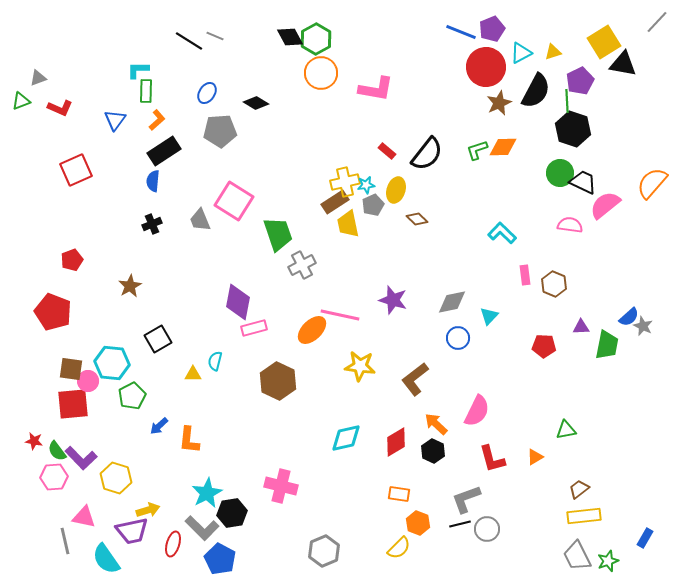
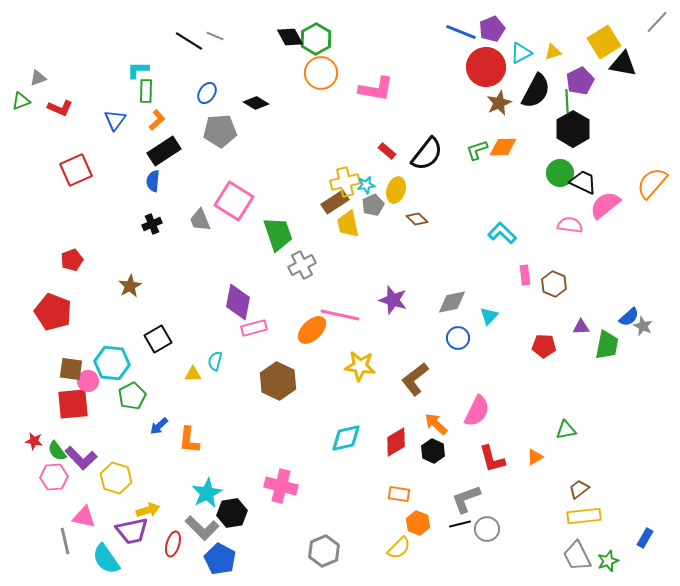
black hexagon at (573, 129): rotated 12 degrees clockwise
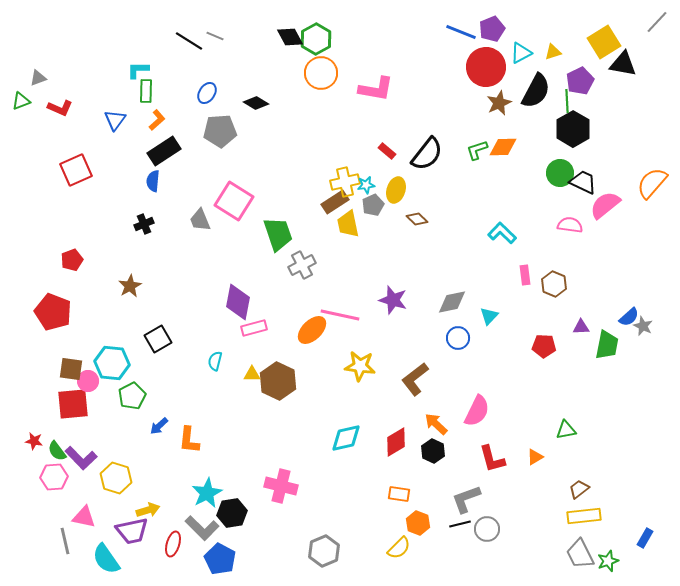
black cross at (152, 224): moved 8 px left
yellow triangle at (193, 374): moved 59 px right
gray trapezoid at (577, 556): moved 3 px right, 2 px up
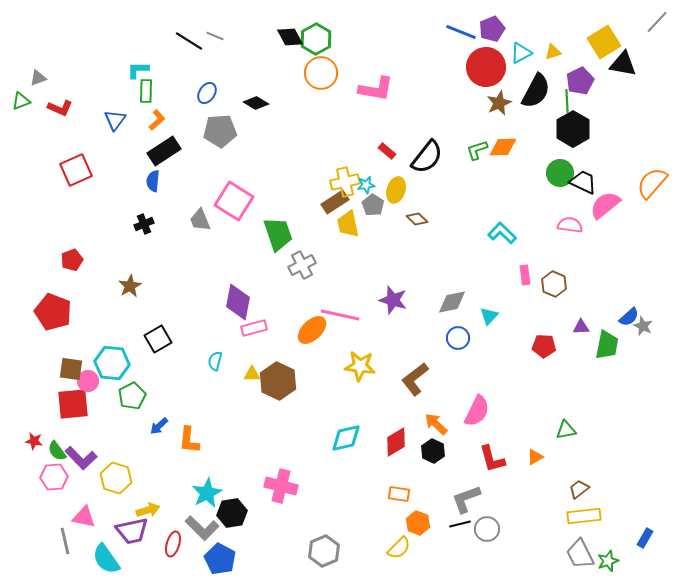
black semicircle at (427, 154): moved 3 px down
gray pentagon at (373, 205): rotated 15 degrees counterclockwise
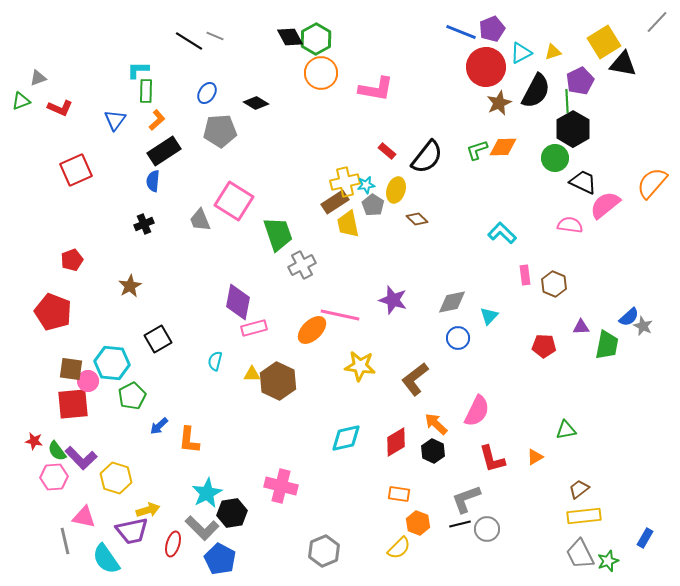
green circle at (560, 173): moved 5 px left, 15 px up
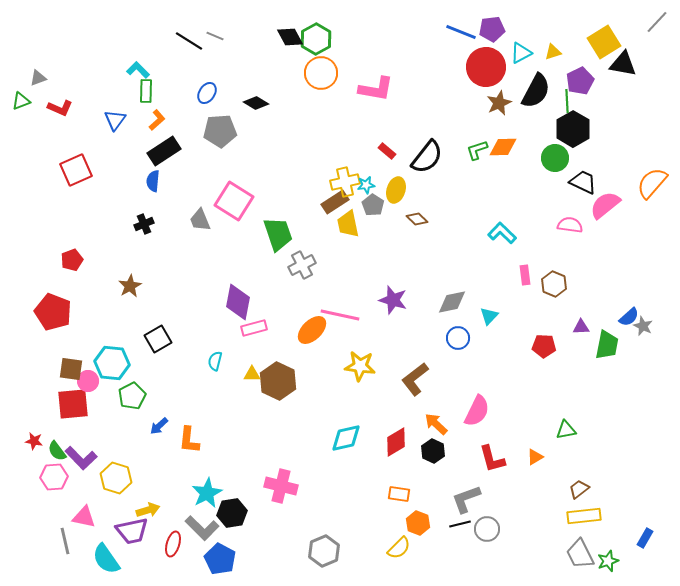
purple pentagon at (492, 29): rotated 15 degrees clockwise
cyan L-shape at (138, 70): rotated 45 degrees clockwise
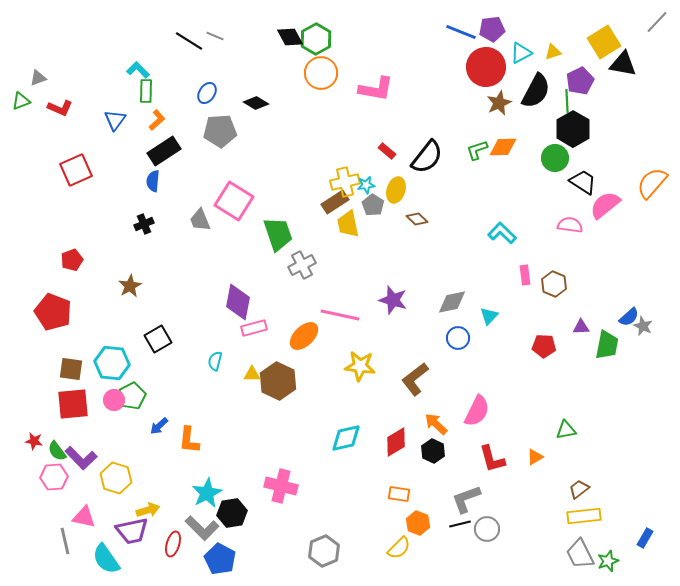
black trapezoid at (583, 182): rotated 8 degrees clockwise
orange ellipse at (312, 330): moved 8 px left, 6 px down
pink circle at (88, 381): moved 26 px right, 19 px down
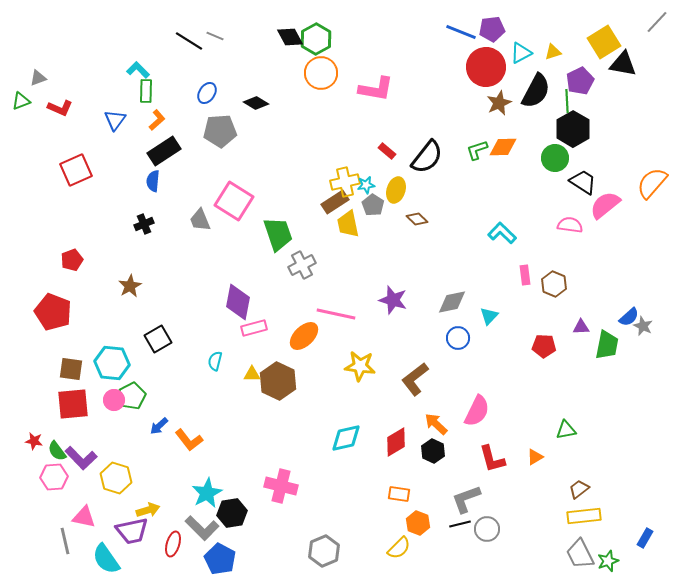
pink line at (340, 315): moved 4 px left, 1 px up
orange L-shape at (189, 440): rotated 44 degrees counterclockwise
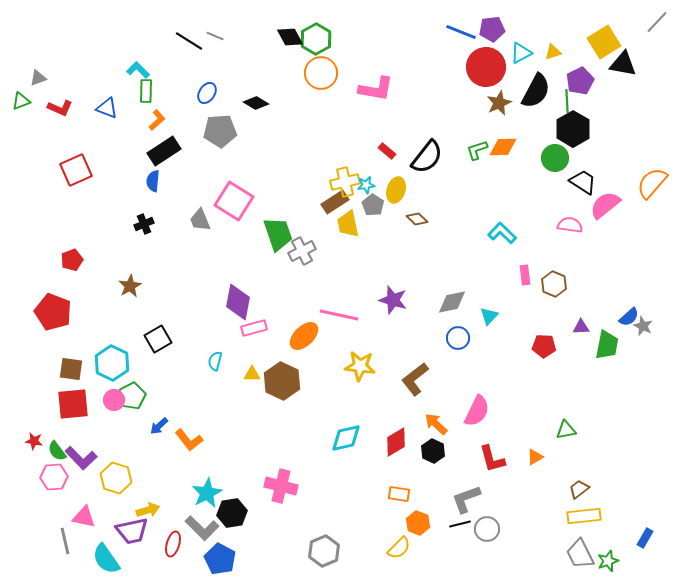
blue triangle at (115, 120): moved 8 px left, 12 px up; rotated 45 degrees counterclockwise
gray cross at (302, 265): moved 14 px up
pink line at (336, 314): moved 3 px right, 1 px down
cyan hexagon at (112, 363): rotated 20 degrees clockwise
brown hexagon at (278, 381): moved 4 px right
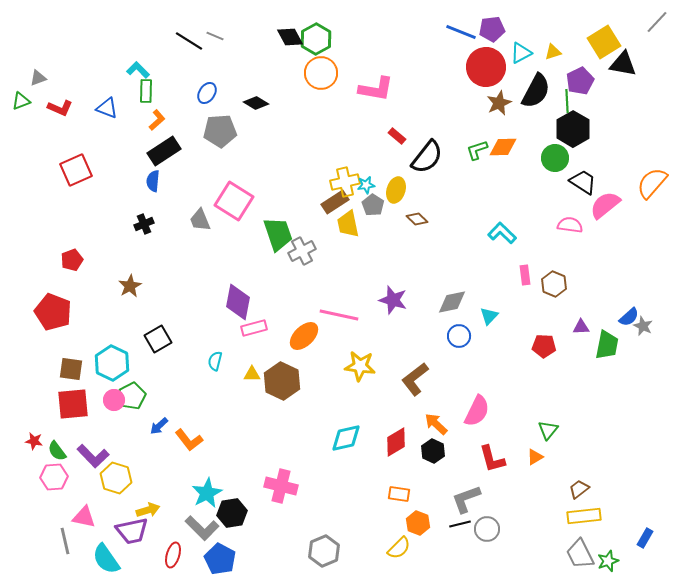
red rectangle at (387, 151): moved 10 px right, 15 px up
blue circle at (458, 338): moved 1 px right, 2 px up
green triangle at (566, 430): moved 18 px left; rotated 40 degrees counterclockwise
purple L-shape at (81, 458): moved 12 px right, 2 px up
red ellipse at (173, 544): moved 11 px down
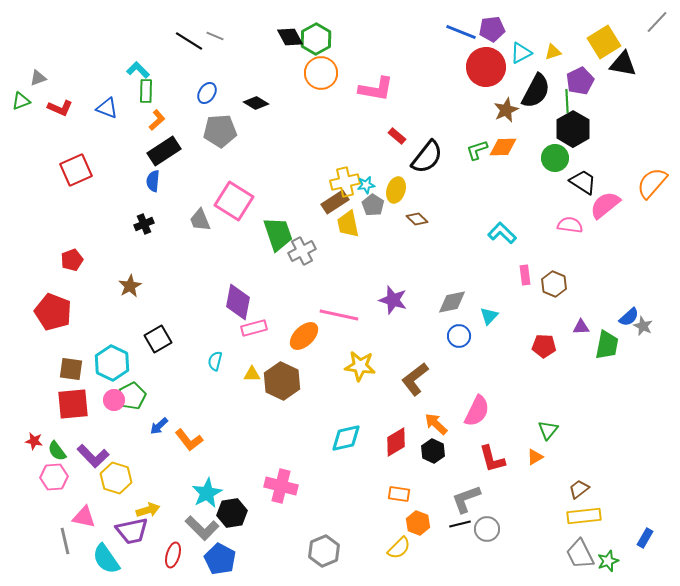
brown star at (499, 103): moved 7 px right, 7 px down
